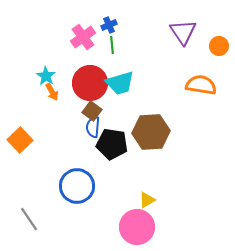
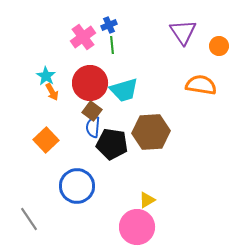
cyan trapezoid: moved 4 px right, 7 px down
orange square: moved 26 px right
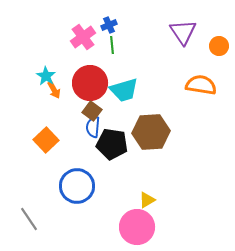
orange arrow: moved 2 px right, 2 px up
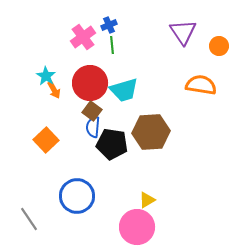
blue circle: moved 10 px down
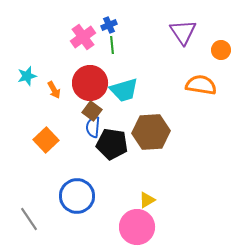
orange circle: moved 2 px right, 4 px down
cyan star: moved 19 px left; rotated 24 degrees clockwise
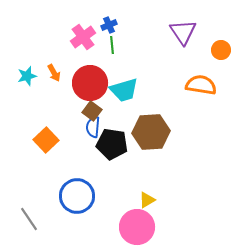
orange arrow: moved 17 px up
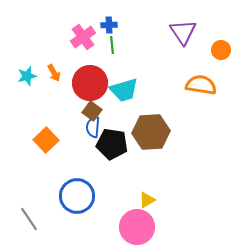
blue cross: rotated 21 degrees clockwise
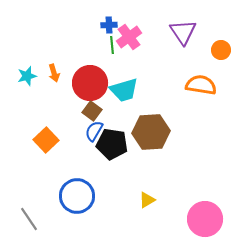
pink cross: moved 46 px right
orange arrow: rotated 12 degrees clockwise
blue semicircle: moved 1 px right, 4 px down; rotated 25 degrees clockwise
pink circle: moved 68 px right, 8 px up
